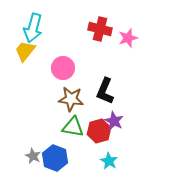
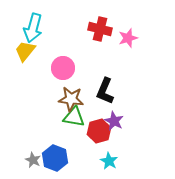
green triangle: moved 1 px right, 10 px up
gray star: moved 4 px down
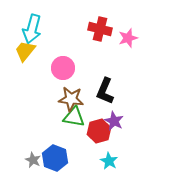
cyan arrow: moved 1 px left, 1 px down
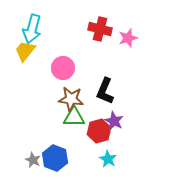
green triangle: rotated 10 degrees counterclockwise
cyan star: moved 1 px left, 2 px up
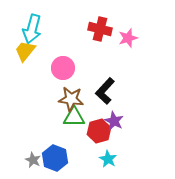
black L-shape: rotated 20 degrees clockwise
